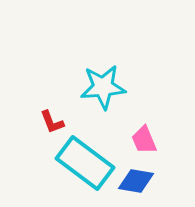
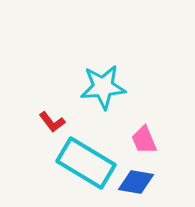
red L-shape: rotated 16 degrees counterclockwise
cyan rectangle: moved 1 px right; rotated 6 degrees counterclockwise
blue diamond: moved 1 px down
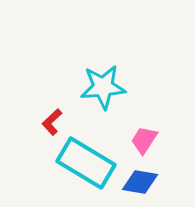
red L-shape: rotated 84 degrees clockwise
pink trapezoid: rotated 56 degrees clockwise
blue diamond: moved 4 px right
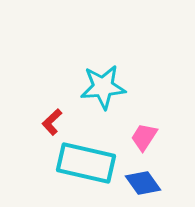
pink trapezoid: moved 3 px up
cyan rectangle: rotated 18 degrees counterclockwise
blue diamond: moved 3 px right, 1 px down; rotated 45 degrees clockwise
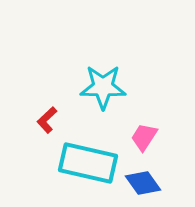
cyan star: rotated 6 degrees clockwise
red L-shape: moved 5 px left, 2 px up
cyan rectangle: moved 2 px right
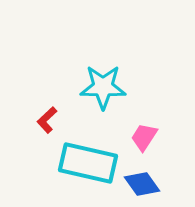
blue diamond: moved 1 px left, 1 px down
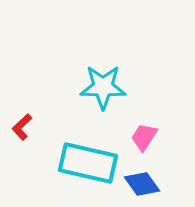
red L-shape: moved 25 px left, 7 px down
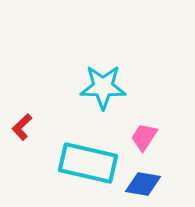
blue diamond: moved 1 px right; rotated 45 degrees counterclockwise
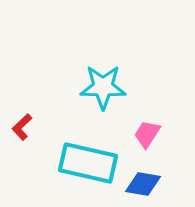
pink trapezoid: moved 3 px right, 3 px up
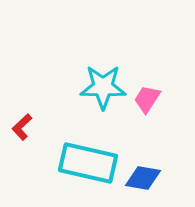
pink trapezoid: moved 35 px up
blue diamond: moved 6 px up
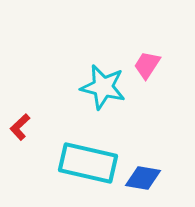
cyan star: rotated 12 degrees clockwise
pink trapezoid: moved 34 px up
red L-shape: moved 2 px left
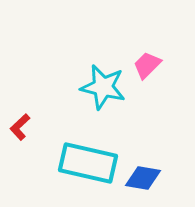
pink trapezoid: rotated 12 degrees clockwise
